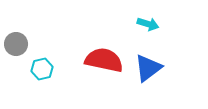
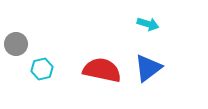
red semicircle: moved 2 px left, 10 px down
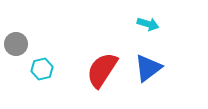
red semicircle: rotated 69 degrees counterclockwise
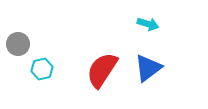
gray circle: moved 2 px right
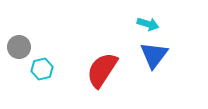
gray circle: moved 1 px right, 3 px down
blue triangle: moved 6 px right, 13 px up; rotated 16 degrees counterclockwise
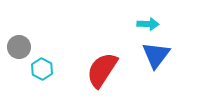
cyan arrow: rotated 15 degrees counterclockwise
blue triangle: moved 2 px right
cyan hexagon: rotated 20 degrees counterclockwise
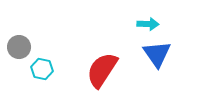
blue triangle: moved 1 px right, 1 px up; rotated 12 degrees counterclockwise
cyan hexagon: rotated 15 degrees counterclockwise
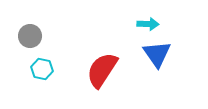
gray circle: moved 11 px right, 11 px up
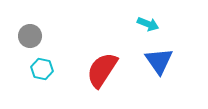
cyan arrow: rotated 20 degrees clockwise
blue triangle: moved 2 px right, 7 px down
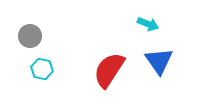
red semicircle: moved 7 px right
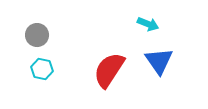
gray circle: moved 7 px right, 1 px up
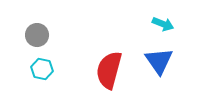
cyan arrow: moved 15 px right
red semicircle: rotated 18 degrees counterclockwise
